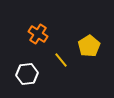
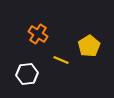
yellow line: rotated 28 degrees counterclockwise
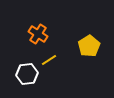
yellow line: moved 12 px left; rotated 56 degrees counterclockwise
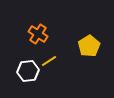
yellow line: moved 1 px down
white hexagon: moved 1 px right, 3 px up
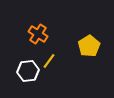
yellow line: rotated 21 degrees counterclockwise
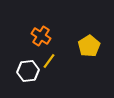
orange cross: moved 3 px right, 2 px down
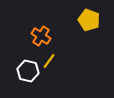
yellow pentagon: moved 26 px up; rotated 20 degrees counterclockwise
white hexagon: rotated 20 degrees clockwise
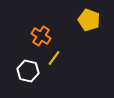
yellow line: moved 5 px right, 3 px up
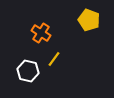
orange cross: moved 3 px up
yellow line: moved 1 px down
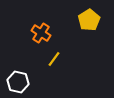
yellow pentagon: rotated 20 degrees clockwise
white hexagon: moved 10 px left, 11 px down
